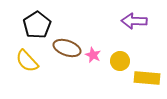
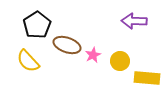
brown ellipse: moved 3 px up
pink star: rotated 21 degrees clockwise
yellow semicircle: moved 1 px right
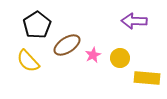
brown ellipse: rotated 52 degrees counterclockwise
yellow circle: moved 3 px up
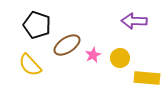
black pentagon: rotated 20 degrees counterclockwise
yellow semicircle: moved 2 px right, 4 px down
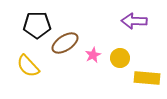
black pentagon: rotated 20 degrees counterclockwise
brown ellipse: moved 2 px left, 2 px up
yellow semicircle: moved 2 px left, 1 px down
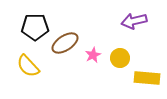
purple arrow: rotated 15 degrees counterclockwise
black pentagon: moved 2 px left, 2 px down
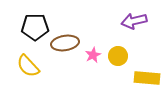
brown ellipse: rotated 24 degrees clockwise
yellow circle: moved 2 px left, 2 px up
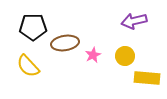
black pentagon: moved 2 px left
yellow circle: moved 7 px right
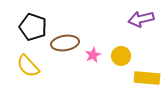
purple arrow: moved 7 px right, 2 px up
black pentagon: rotated 20 degrees clockwise
yellow circle: moved 4 px left
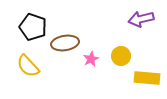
pink star: moved 2 px left, 4 px down
